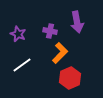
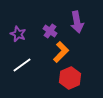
purple cross: rotated 24 degrees clockwise
orange L-shape: moved 1 px right, 1 px up
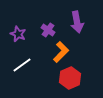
purple cross: moved 2 px left, 1 px up
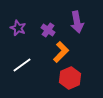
purple star: moved 6 px up
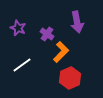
purple cross: moved 1 px left, 4 px down
